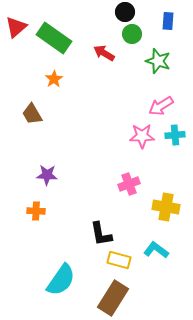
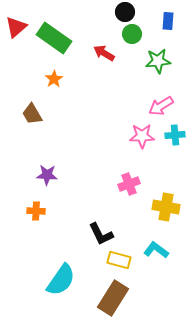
green star: rotated 25 degrees counterclockwise
black L-shape: rotated 16 degrees counterclockwise
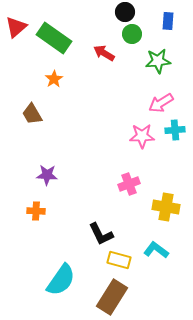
pink arrow: moved 3 px up
cyan cross: moved 5 px up
brown rectangle: moved 1 px left, 1 px up
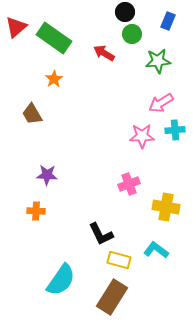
blue rectangle: rotated 18 degrees clockwise
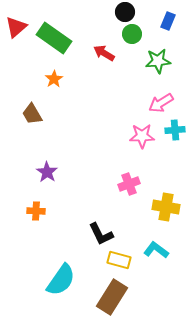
purple star: moved 3 px up; rotated 30 degrees clockwise
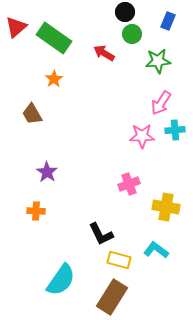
pink arrow: rotated 25 degrees counterclockwise
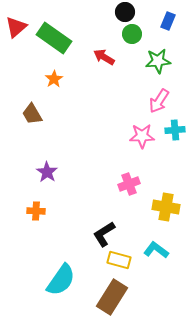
red arrow: moved 4 px down
pink arrow: moved 2 px left, 2 px up
black L-shape: moved 3 px right; rotated 84 degrees clockwise
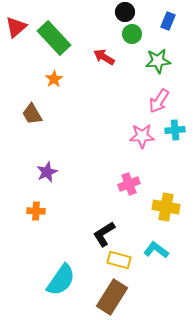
green rectangle: rotated 12 degrees clockwise
purple star: rotated 15 degrees clockwise
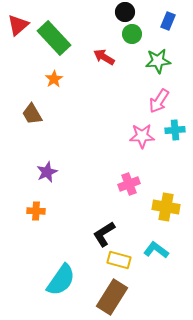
red triangle: moved 2 px right, 2 px up
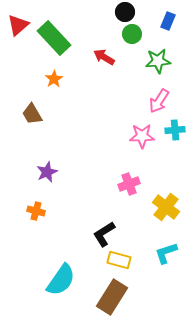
yellow cross: rotated 28 degrees clockwise
orange cross: rotated 12 degrees clockwise
cyan L-shape: moved 10 px right, 3 px down; rotated 55 degrees counterclockwise
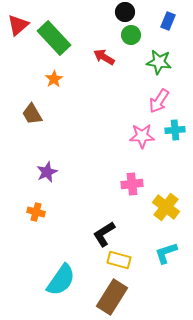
green circle: moved 1 px left, 1 px down
green star: moved 1 px right, 1 px down; rotated 15 degrees clockwise
pink cross: moved 3 px right; rotated 15 degrees clockwise
orange cross: moved 1 px down
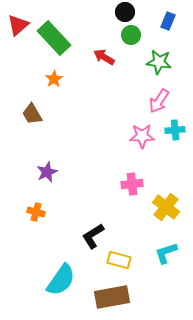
black L-shape: moved 11 px left, 2 px down
brown rectangle: rotated 48 degrees clockwise
